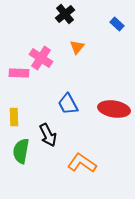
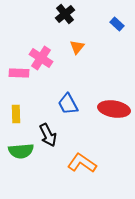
yellow rectangle: moved 2 px right, 3 px up
green semicircle: rotated 105 degrees counterclockwise
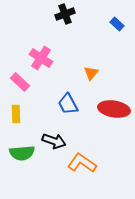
black cross: rotated 18 degrees clockwise
orange triangle: moved 14 px right, 26 px down
pink rectangle: moved 1 px right, 9 px down; rotated 42 degrees clockwise
black arrow: moved 6 px right, 6 px down; rotated 45 degrees counterclockwise
green semicircle: moved 1 px right, 2 px down
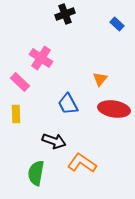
orange triangle: moved 9 px right, 6 px down
green semicircle: moved 14 px right, 20 px down; rotated 105 degrees clockwise
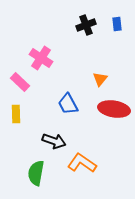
black cross: moved 21 px right, 11 px down
blue rectangle: rotated 40 degrees clockwise
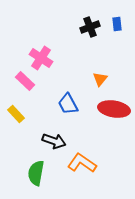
black cross: moved 4 px right, 2 px down
pink rectangle: moved 5 px right, 1 px up
yellow rectangle: rotated 42 degrees counterclockwise
